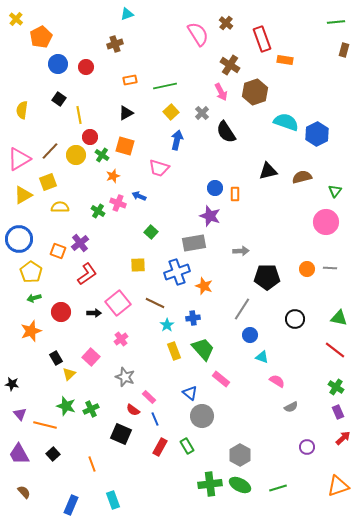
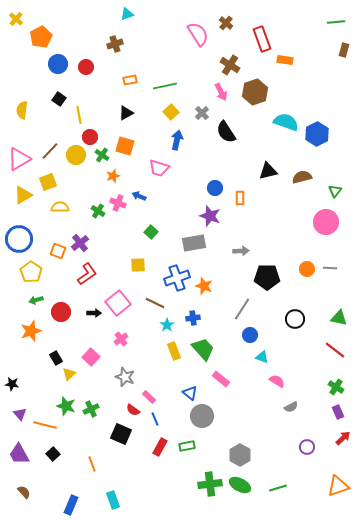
orange rectangle at (235, 194): moved 5 px right, 4 px down
blue cross at (177, 272): moved 6 px down
green arrow at (34, 298): moved 2 px right, 2 px down
green rectangle at (187, 446): rotated 70 degrees counterclockwise
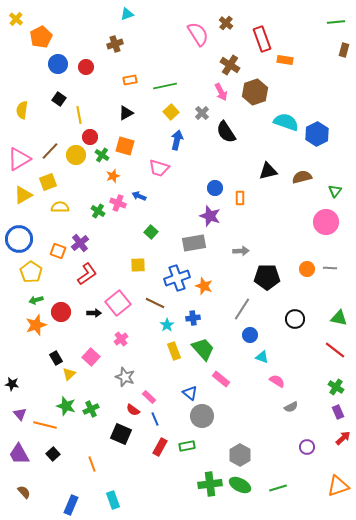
orange star at (31, 331): moved 5 px right, 6 px up
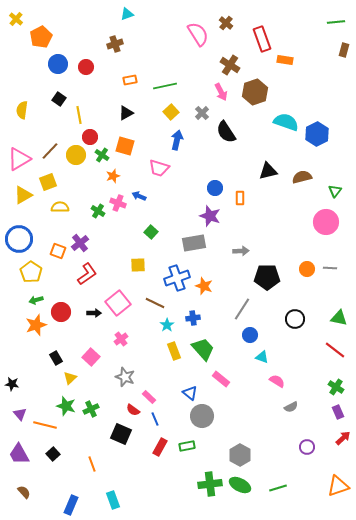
yellow triangle at (69, 374): moved 1 px right, 4 px down
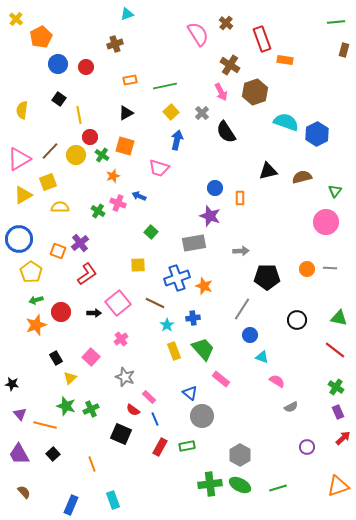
black circle at (295, 319): moved 2 px right, 1 px down
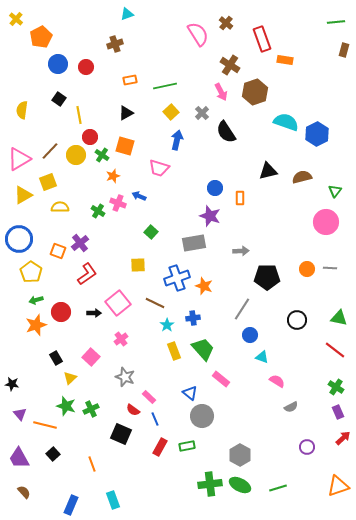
purple trapezoid at (19, 454): moved 4 px down
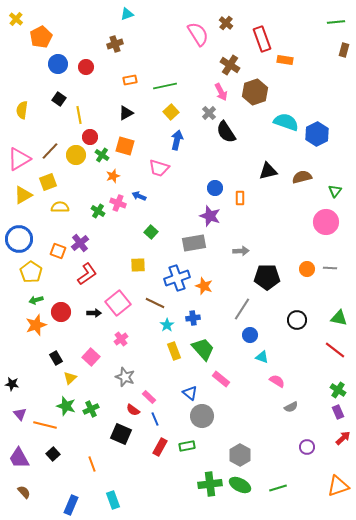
gray cross at (202, 113): moved 7 px right
green cross at (336, 387): moved 2 px right, 3 px down
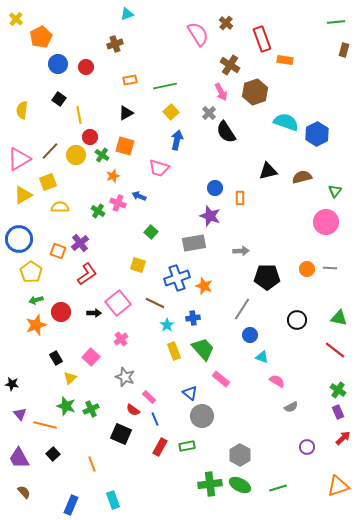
yellow square at (138, 265): rotated 21 degrees clockwise
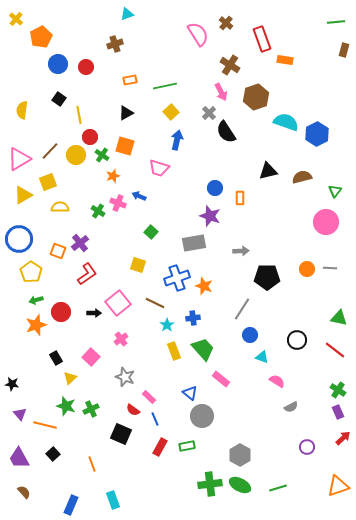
brown hexagon at (255, 92): moved 1 px right, 5 px down
black circle at (297, 320): moved 20 px down
